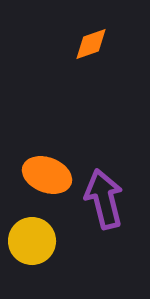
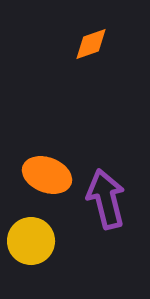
purple arrow: moved 2 px right
yellow circle: moved 1 px left
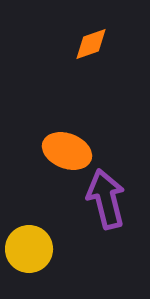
orange ellipse: moved 20 px right, 24 px up
yellow circle: moved 2 px left, 8 px down
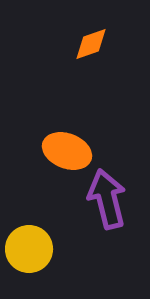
purple arrow: moved 1 px right
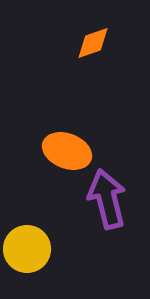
orange diamond: moved 2 px right, 1 px up
yellow circle: moved 2 px left
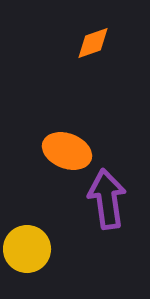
purple arrow: rotated 6 degrees clockwise
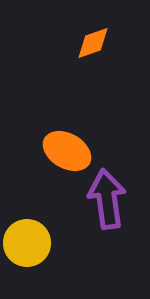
orange ellipse: rotated 9 degrees clockwise
yellow circle: moved 6 px up
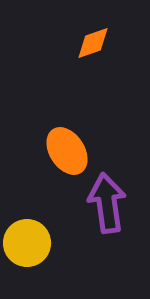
orange ellipse: rotated 27 degrees clockwise
purple arrow: moved 4 px down
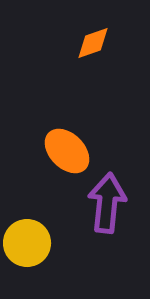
orange ellipse: rotated 12 degrees counterclockwise
purple arrow: rotated 14 degrees clockwise
